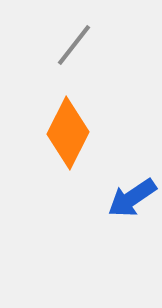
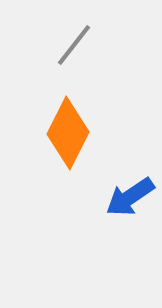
blue arrow: moved 2 px left, 1 px up
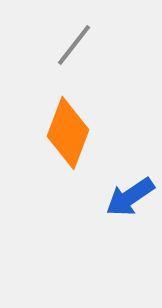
orange diamond: rotated 6 degrees counterclockwise
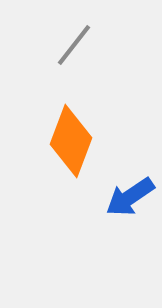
orange diamond: moved 3 px right, 8 px down
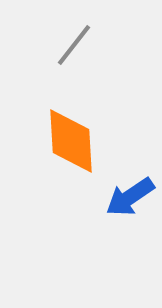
orange diamond: rotated 24 degrees counterclockwise
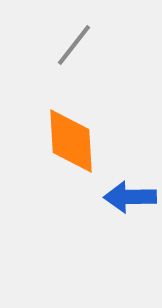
blue arrow: rotated 33 degrees clockwise
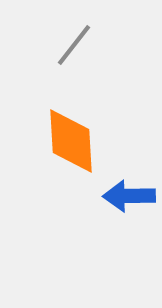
blue arrow: moved 1 px left, 1 px up
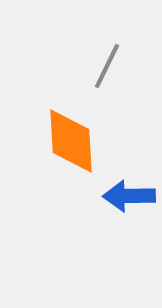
gray line: moved 33 px right, 21 px down; rotated 12 degrees counterclockwise
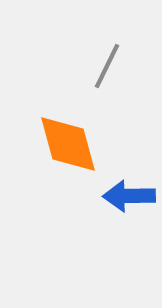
orange diamond: moved 3 px left, 3 px down; rotated 12 degrees counterclockwise
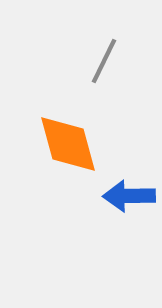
gray line: moved 3 px left, 5 px up
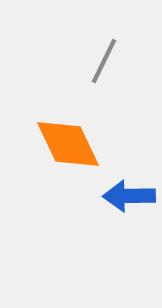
orange diamond: rotated 10 degrees counterclockwise
